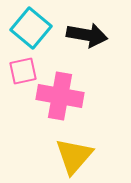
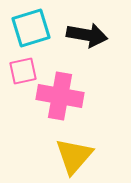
cyan square: rotated 33 degrees clockwise
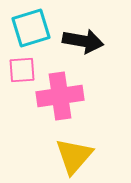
black arrow: moved 4 px left, 6 px down
pink square: moved 1 px left, 1 px up; rotated 8 degrees clockwise
pink cross: rotated 18 degrees counterclockwise
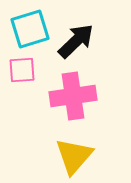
cyan square: moved 1 px left, 1 px down
black arrow: moved 7 px left; rotated 54 degrees counterclockwise
pink cross: moved 13 px right
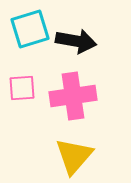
black arrow: rotated 54 degrees clockwise
pink square: moved 18 px down
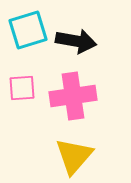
cyan square: moved 2 px left, 1 px down
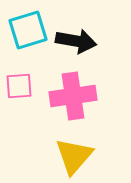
pink square: moved 3 px left, 2 px up
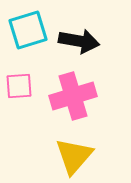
black arrow: moved 3 px right
pink cross: rotated 9 degrees counterclockwise
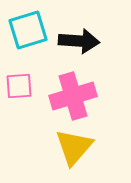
black arrow: rotated 6 degrees counterclockwise
yellow triangle: moved 9 px up
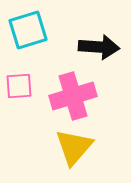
black arrow: moved 20 px right, 6 px down
